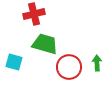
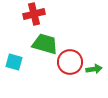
green arrow: moved 3 px left, 6 px down; rotated 84 degrees clockwise
red circle: moved 1 px right, 5 px up
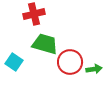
cyan square: rotated 18 degrees clockwise
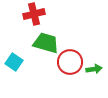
green trapezoid: moved 1 px right, 1 px up
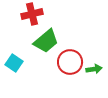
red cross: moved 2 px left
green trapezoid: moved 2 px up; rotated 124 degrees clockwise
cyan square: moved 1 px down
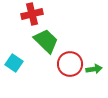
green trapezoid: rotated 96 degrees counterclockwise
red circle: moved 2 px down
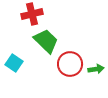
green arrow: moved 2 px right
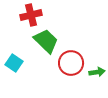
red cross: moved 1 px left, 1 px down
red circle: moved 1 px right, 1 px up
green arrow: moved 1 px right, 3 px down
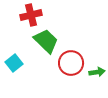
cyan square: rotated 18 degrees clockwise
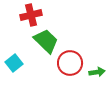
red circle: moved 1 px left
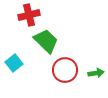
red cross: moved 2 px left
red circle: moved 5 px left, 7 px down
green arrow: moved 1 px left, 1 px down
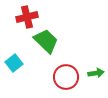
red cross: moved 2 px left, 2 px down
red circle: moved 1 px right, 7 px down
